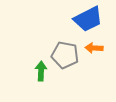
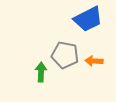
orange arrow: moved 13 px down
green arrow: moved 1 px down
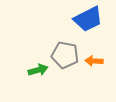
green arrow: moved 3 px left, 2 px up; rotated 72 degrees clockwise
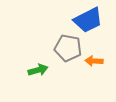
blue trapezoid: moved 1 px down
gray pentagon: moved 3 px right, 7 px up
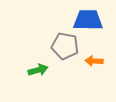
blue trapezoid: rotated 152 degrees counterclockwise
gray pentagon: moved 3 px left, 2 px up
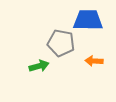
gray pentagon: moved 4 px left, 3 px up
green arrow: moved 1 px right, 4 px up
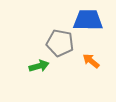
gray pentagon: moved 1 px left
orange arrow: moved 3 px left; rotated 36 degrees clockwise
